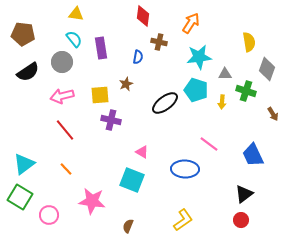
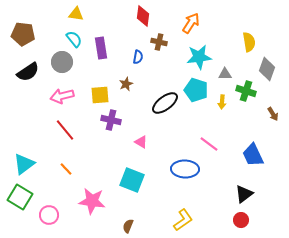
pink triangle: moved 1 px left, 10 px up
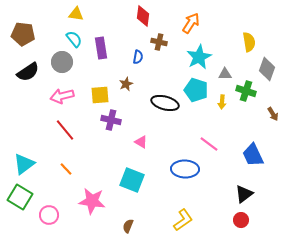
cyan star: rotated 20 degrees counterclockwise
black ellipse: rotated 52 degrees clockwise
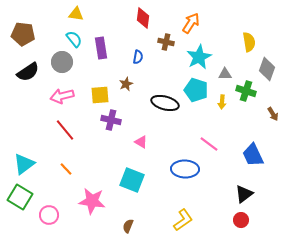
red diamond: moved 2 px down
brown cross: moved 7 px right
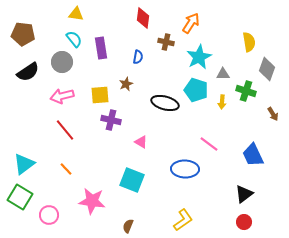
gray triangle: moved 2 px left
red circle: moved 3 px right, 2 px down
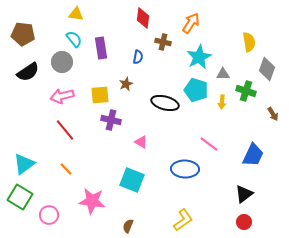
brown cross: moved 3 px left
blue trapezoid: rotated 130 degrees counterclockwise
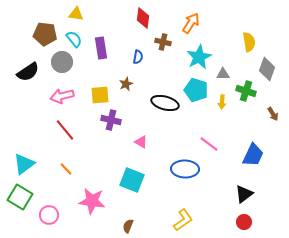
brown pentagon: moved 22 px right
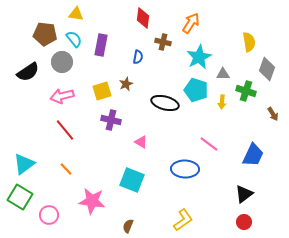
purple rectangle: moved 3 px up; rotated 20 degrees clockwise
yellow square: moved 2 px right, 4 px up; rotated 12 degrees counterclockwise
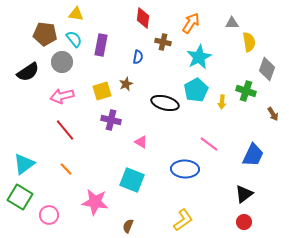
gray triangle: moved 9 px right, 51 px up
cyan pentagon: rotated 25 degrees clockwise
pink star: moved 3 px right, 1 px down
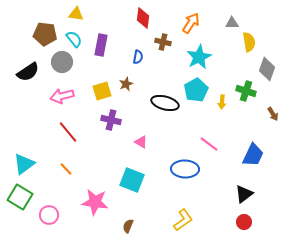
red line: moved 3 px right, 2 px down
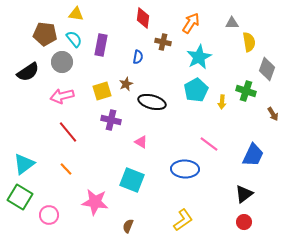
black ellipse: moved 13 px left, 1 px up
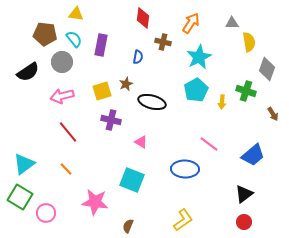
blue trapezoid: rotated 25 degrees clockwise
pink circle: moved 3 px left, 2 px up
